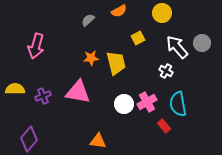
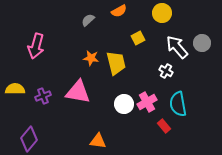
orange star: rotated 14 degrees clockwise
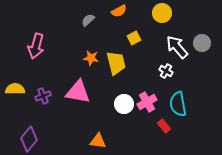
yellow square: moved 4 px left
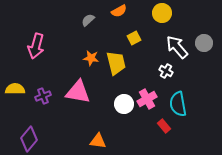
gray circle: moved 2 px right
pink cross: moved 3 px up
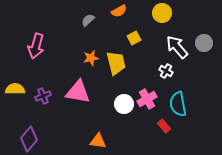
orange star: rotated 21 degrees counterclockwise
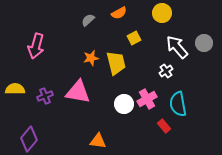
orange semicircle: moved 2 px down
white cross: rotated 24 degrees clockwise
purple cross: moved 2 px right
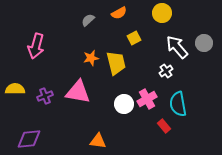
purple diamond: rotated 45 degrees clockwise
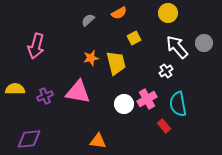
yellow circle: moved 6 px right
